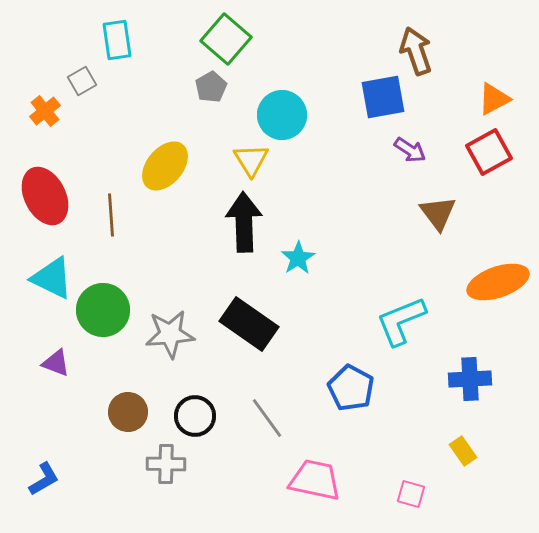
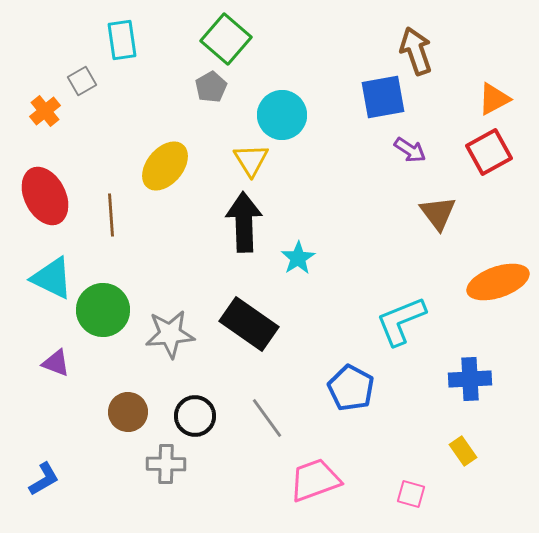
cyan rectangle: moved 5 px right
pink trapezoid: rotated 32 degrees counterclockwise
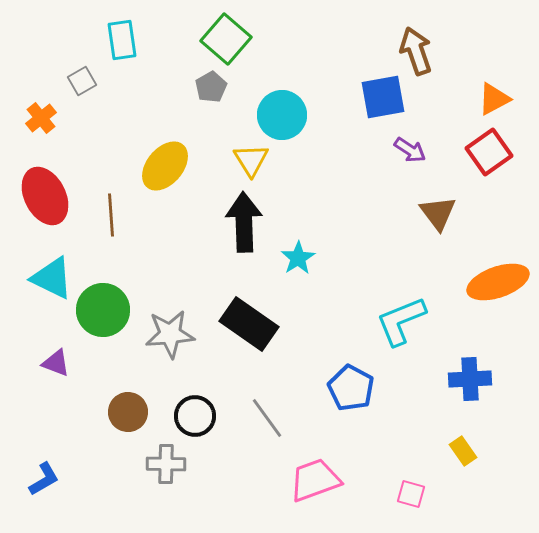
orange cross: moved 4 px left, 7 px down
red square: rotated 6 degrees counterclockwise
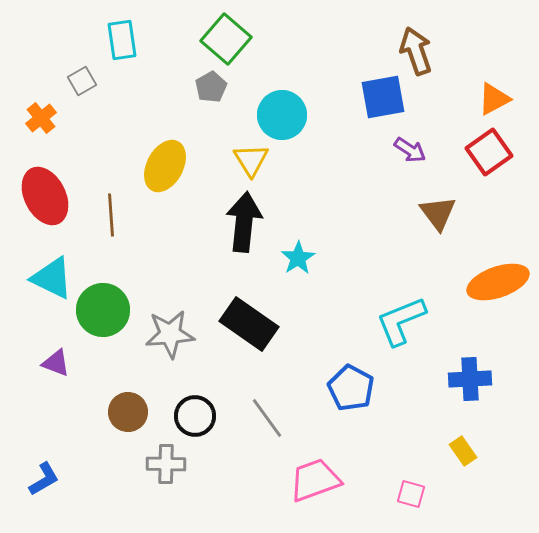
yellow ellipse: rotated 12 degrees counterclockwise
black arrow: rotated 8 degrees clockwise
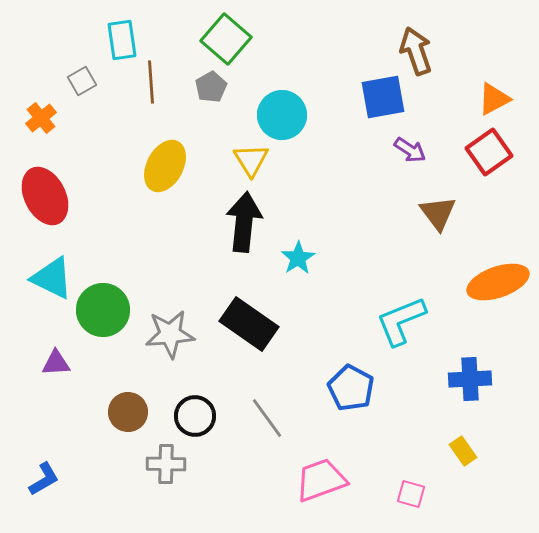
brown line: moved 40 px right, 133 px up
purple triangle: rotated 24 degrees counterclockwise
pink trapezoid: moved 6 px right
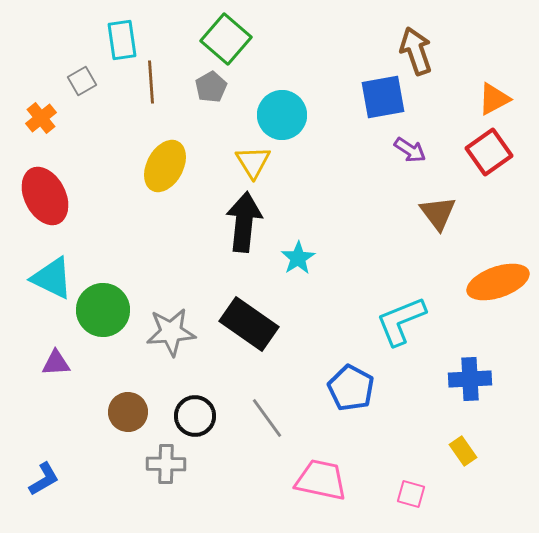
yellow triangle: moved 2 px right, 2 px down
gray star: moved 1 px right, 2 px up
pink trapezoid: rotated 32 degrees clockwise
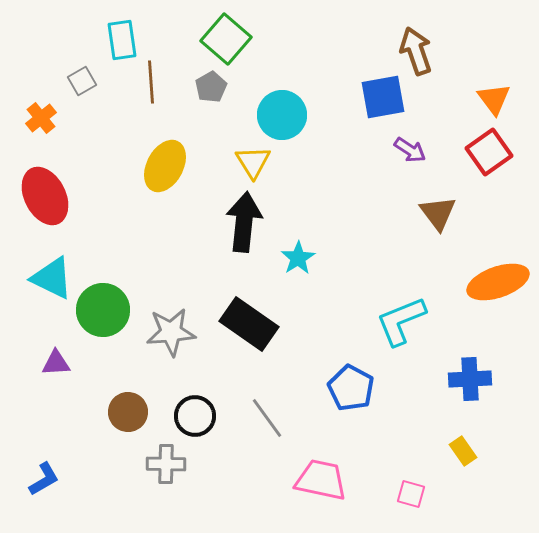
orange triangle: rotated 39 degrees counterclockwise
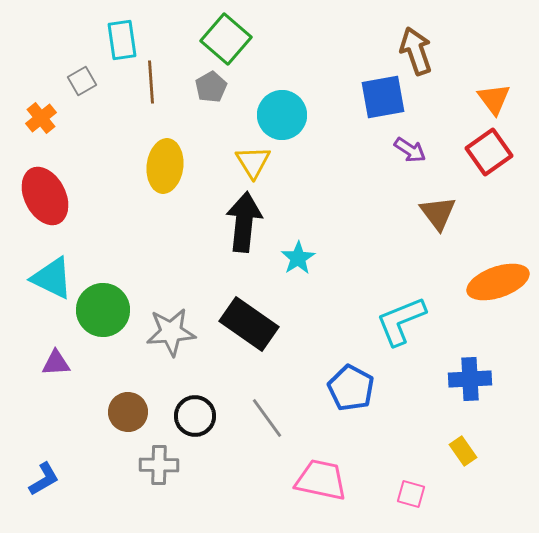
yellow ellipse: rotated 21 degrees counterclockwise
gray cross: moved 7 px left, 1 px down
